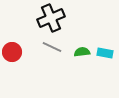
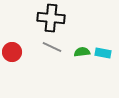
black cross: rotated 28 degrees clockwise
cyan rectangle: moved 2 px left
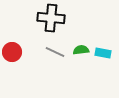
gray line: moved 3 px right, 5 px down
green semicircle: moved 1 px left, 2 px up
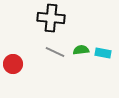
red circle: moved 1 px right, 12 px down
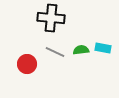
cyan rectangle: moved 5 px up
red circle: moved 14 px right
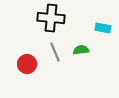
cyan rectangle: moved 20 px up
gray line: rotated 42 degrees clockwise
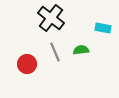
black cross: rotated 32 degrees clockwise
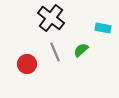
green semicircle: rotated 35 degrees counterclockwise
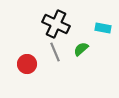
black cross: moved 5 px right, 6 px down; rotated 12 degrees counterclockwise
green semicircle: moved 1 px up
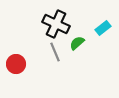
cyan rectangle: rotated 49 degrees counterclockwise
green semicircle: moved 4 px left, 6 px up
red circle: moved 11 px left
